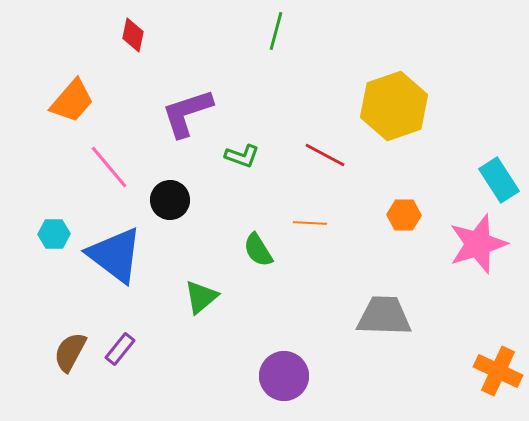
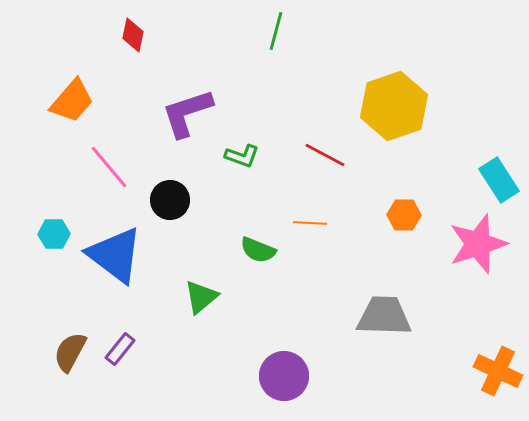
green semicircle: rotated 36 degrees counterclockwise
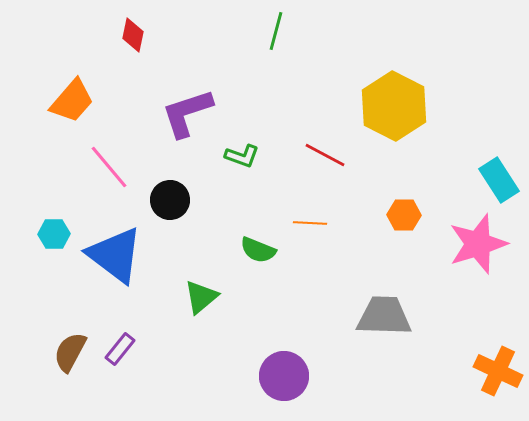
yellow hexagon: rotated 14 degrees counterclockwise
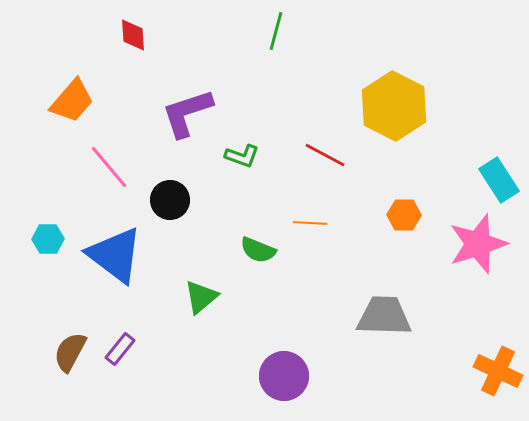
red diamond: rotated 16 degrees counterclockwise
cyan hexagon: moved 6 px left, 5 px down
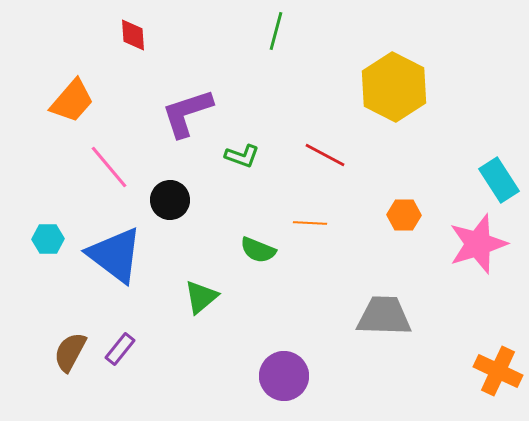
yellow hexagon: moved 19 px up
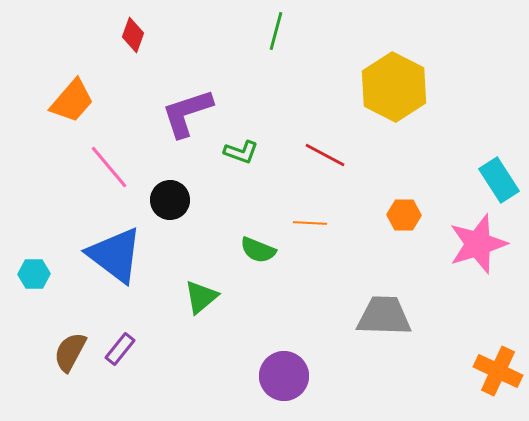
red diamond: rotated 24 degrees clockwise
green L-shape: moved 1 px left, 4 px up
cyan hexagon: moved 14 px left, 35 px down
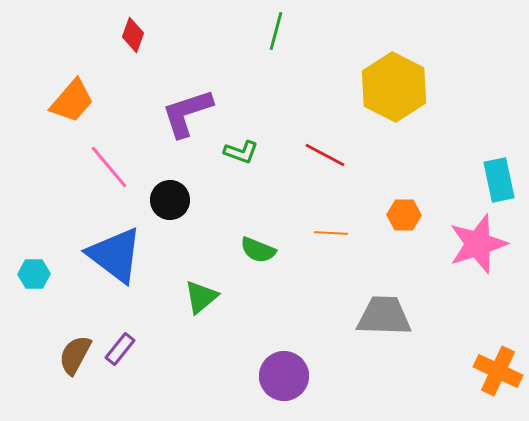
cyan rectangle: rotated 21 degrees clockwise
orange line: moved 21 px right, 10 px down
brown semicircle: moved 5 px right, 3 px down
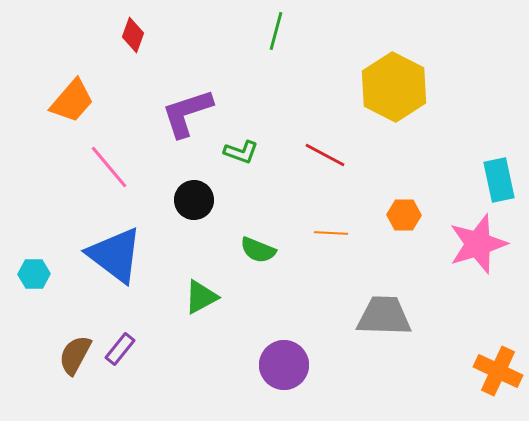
black circle: moved 24 px right
green triangle: rotated 12 degrees clockwise
purple circle: moved 11 px up
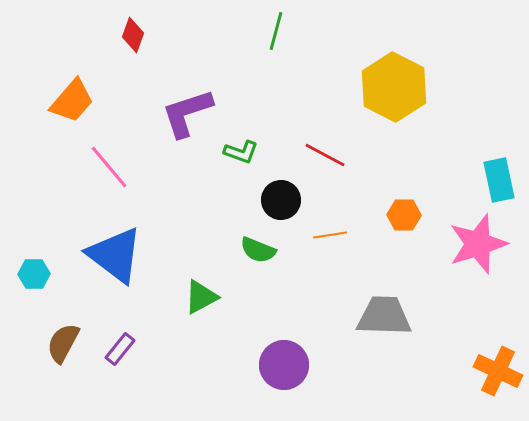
black circle: moved 87 px right
orange line: moved 1 px left, 2 px down; rotated 12 degrees counterclockwise
brown semicircle: moved 12 px left, 12 px up
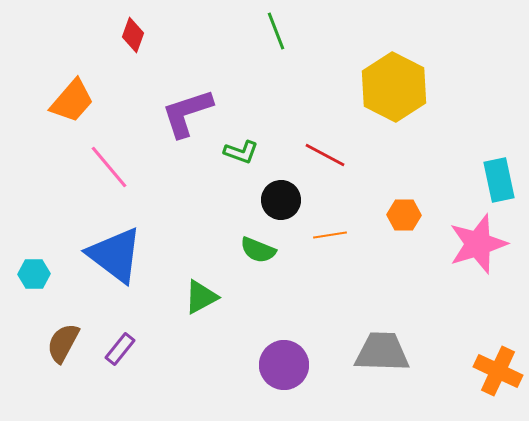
green line: rotated 36 degrees counterclockwise
gray trapezoid: moved 2 px left, 36 px down
